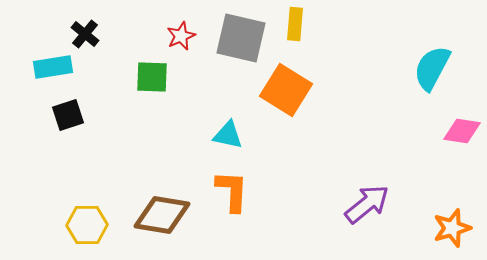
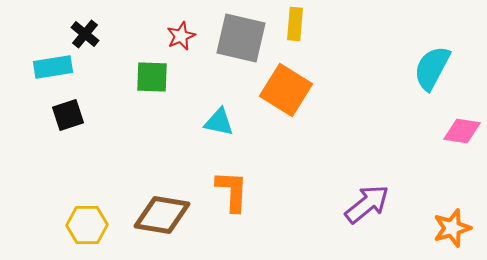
cyan triangle: moved 9 px left, 13 px up
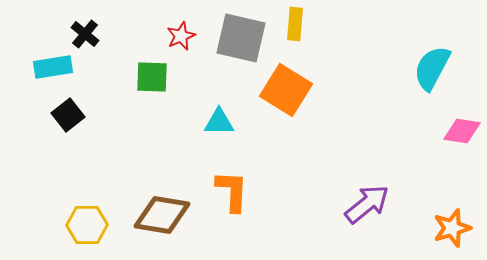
black square: rotated 20 degrees counterclockwise
cyan triangle: rotated 12 degrees counterclockwise
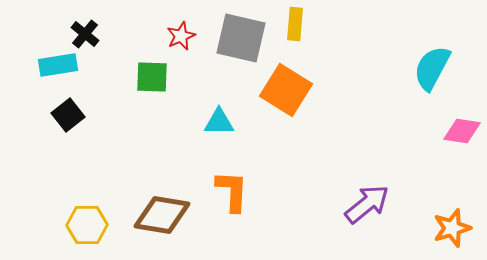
cyan rectangle: moved 5 px right, 2 px up
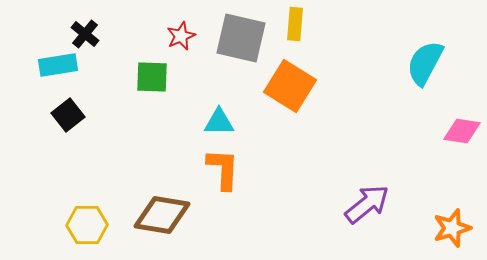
cyan semicircle: moved 7 px left, 5 px up
orange square: moved 4 px right, 4 px up
orange L-shape: moved 9 px left, 22 px up
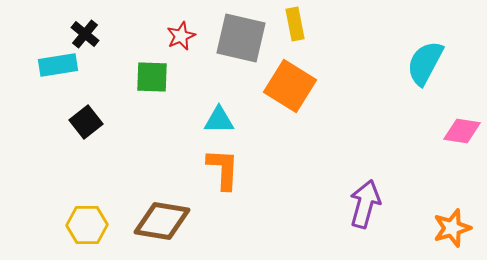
yellow rectangle: rotated 16 degrees counterclockwise
black square: moved 18 px right, 7 px down
cyan triangle: moved 2 px up
purple arrow: moved 2 px left; rotated 36 degrees counterclockwise
brown diamond: moved 6 px down
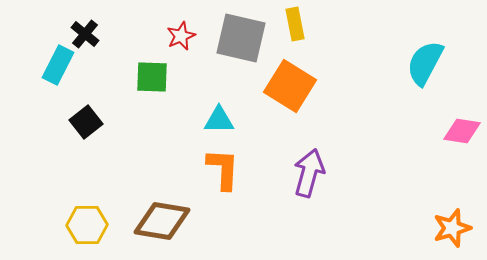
cyan rectangle: rotated 54 degrees counterclockwise
purple arrow: moved 56 px left, 31 px up
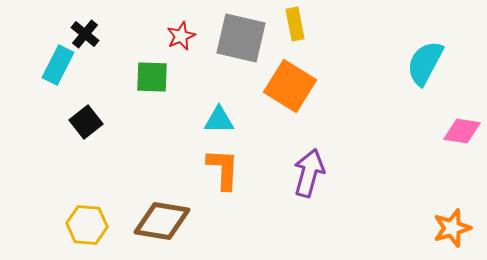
yellow hexagon: rotated 6 degrees clockwise
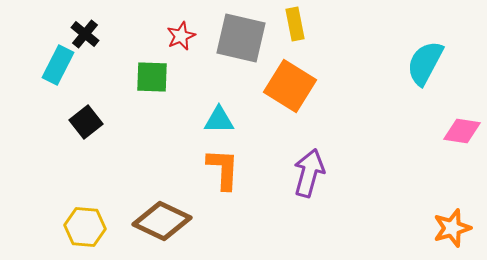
brown diamond: rotated 16 degrees clockwise
yellow hexagon: moved 2 px left, 2 px down
